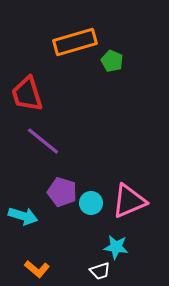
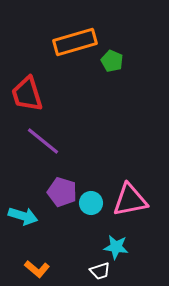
pink triangle: moved 1 px right, 1 px up; rotated 12 degrees clockwise
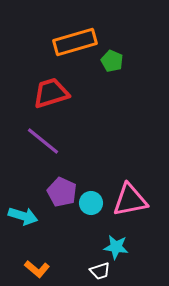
red trapezoid: moved 24 px right, 1 px up; rotated 90 degrees clockwise
purple pentagon: rotated 8 degrees clockwise
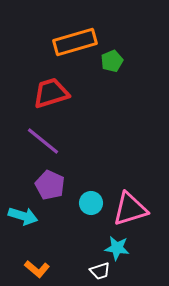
green pentagon: rotated 25 degrees clockwise
purple pentagon: moved 12 px left, 7 px up
pink triangle: moved 9 px down; rotated 6 degrees counterclockwise
cyan star: moved 1 px right, 1 px down
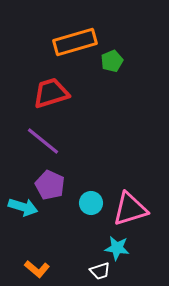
cyan arrow: moved 9 px up
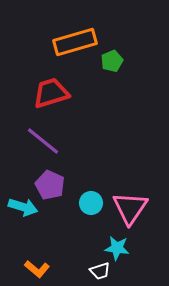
pink triangle: moved 1 px up; rotated 39 degrees counterclockwise
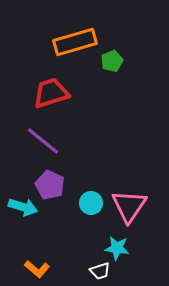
pink triangle: moved 1 px left, 2 px up
